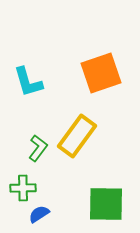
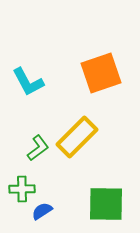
cyan L-shape: rotated 12 degrees counterclockwise
yellow rectangle: moved 1 px down; rotated 9 degrees clockwise
green L-shape: rotated 16 degrees clockwise
green cross: moved 1 px left, 1 px down
blue semicircle: moved 3 px right, 3 px up
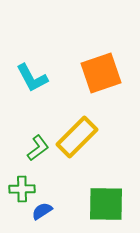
cyan L-shape: moved 4 px right, 4 px up
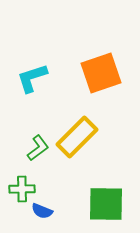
cyan L-shape: rotated 100 degrees clockwise
blue semicircle: rotated 125 degrees counterclockwise
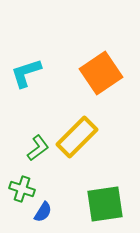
orange square: rotated 15 degrees counterclockwise
cyan L-shape: moved 6 px left, 5 px up
green cross: rotated 20 degrees clockwise
green square: moved 1 px left; rotated 9 degrees counterclockwise
blue semicircle: moved 1 px right, 1 px down; rotated 80 degrees counterclockwise
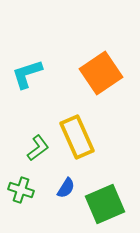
cyan L-shape: moved 1 px right, 1 px down
yellow rectangle: rotated 69 degrees counterclockwise
green cross: moved 1 px left, 1 px down
green square: rotated 15 degrees counterclockwise
blue semicircle: moved 23 px right, 24 px up
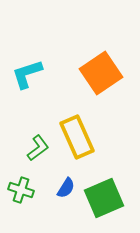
green square: moved 1 px left, 6 px up
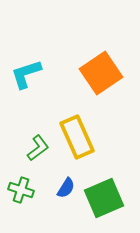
cyan L-shape: moved 1 px left
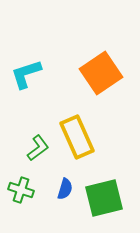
blue semicircle: moved 1 px left, 1 px down; rotated 15 degrees counterclockwise
green square: rotated 9 degrees clockwise
